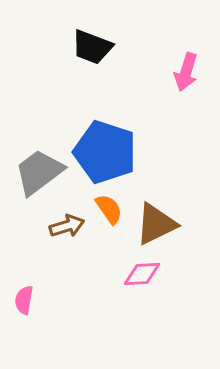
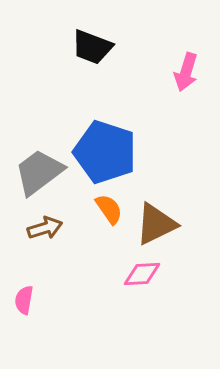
brown arrow: moved 22 px left, 2 px down
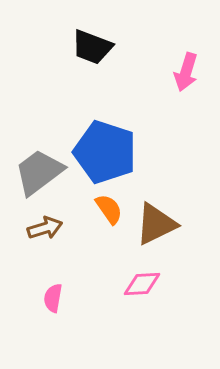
pink diamond: moved 10 px down
pink semicircle: moved 29 px right, 2 px up
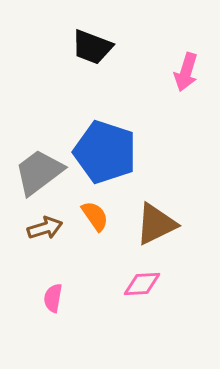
orange semicircle: moved 14 px left, 7 px down
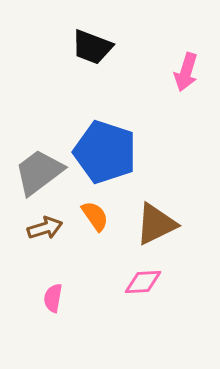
pink diamond: moved 1 px right, 2 px up
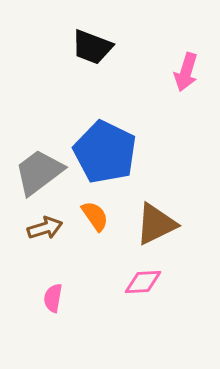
blue pentagon: rotated 8 degrees clockwise
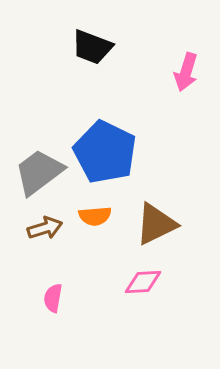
orange semicircle: rotated 120 degrees clockwise
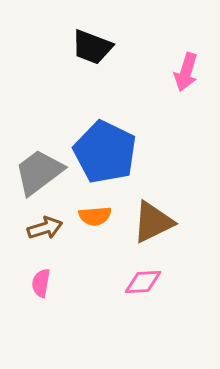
brown triangle: moved 3 px left, 2 px up
pink semicircle: moved 12 px left, 15 px up
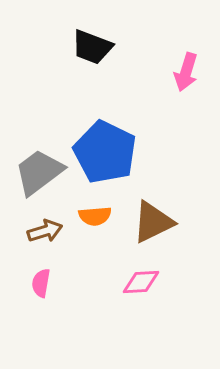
brown arrow: moved 3 px down
pink diamond: moved 2 px left
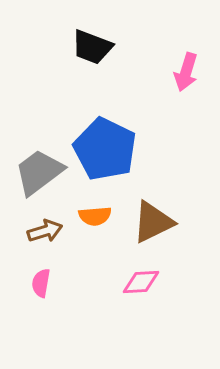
blue pentagon: moved 3 px up
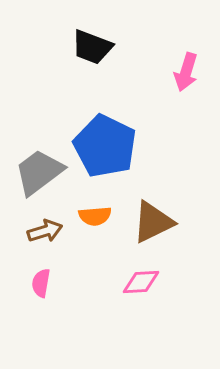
blue pentagon: moved 3 px up
